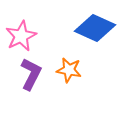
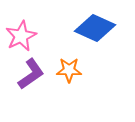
orange star: rotated 10 degrees counterclockwise
purple L-shape: rotated 28 degrees clockwise
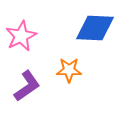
blue diamond: rotated 21 degrees counterclockwise
purple L-shape: moved 4 px left, 12 px down
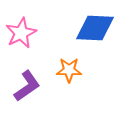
pink star: moved 3 px up
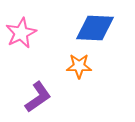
orange star: moved 10 px right, 4 px up
purple L-shape: moved 11 px right, 11 px down
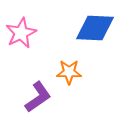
orange star: moved 10 px left, 6 px down
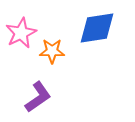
blue diamond: moved 2 px right; rotated 12 degrees counterclockwise
orange star: moved 17 px left, 21 px up
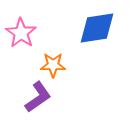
pink star: rotated 12 degrees counterclockwise
orange star: moved 1 px right, 14 px down
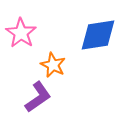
blue diamond: moved 1 px right, 7 px down
orange star: rotated 25 degrees clockwise
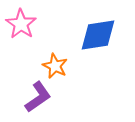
pink star: moved 9 px up
orange star: moved 2 px right, 1 px down
